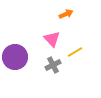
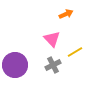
purple circle: moved 8 px down
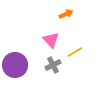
pink triangle: moved 1 px left, 1 px down
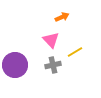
orange arrow: moved 4 px left, 3 px down
gray cross: rotated 14 degrees clockwise
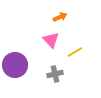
orange arrow: moved 2 px left
gray cross: moved 2 px right, 9 px down
